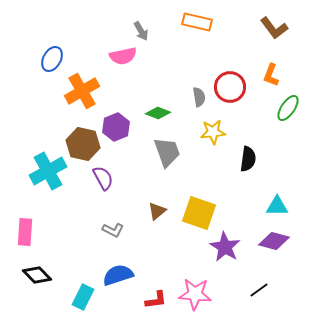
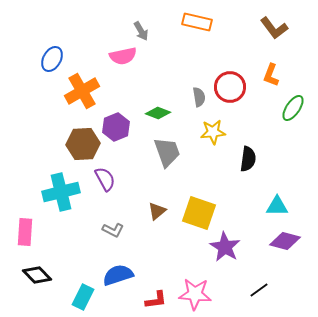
green ellipse: moved 5 px right
brown hexagon: rotated 16 degrees counterclockwise
cyan cross: moved 13 px right, 21 px down; rotated 15 degrees clockwise
purple semicircle: moved 2 px right, 1 px down
purple diamond: moved 11 px right
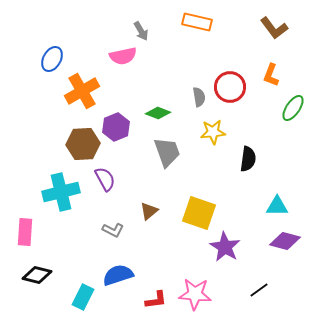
brown triangle: moved 8 px left
black diamond: rotated 32 degrees counterclockwise
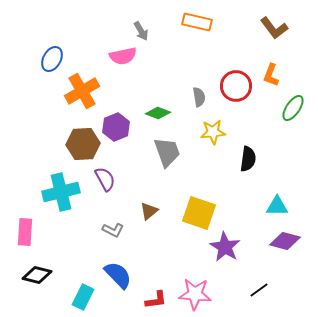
red circle: moved 6 px right, 1 px up
blue semicircle: rotated 64 degrees clockwise
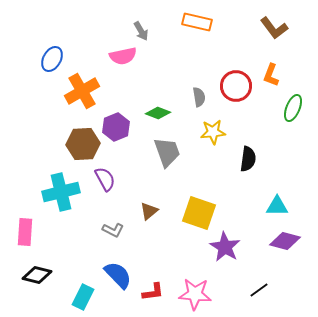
green ellipse: rotated 12 degrees counterclockwise
red L-shape: moved 3 px left, 8 px up
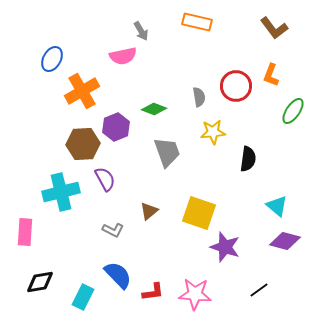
green ellipse: moved 3 px down; rotated 12 degrees clockwise
green diamond: moved 4 px left, 4 px up
cyan triangle: rotated 40 degrees clockwise
purple star: rotated 12 degrees counterclockwise
black diamond: moved 3 px right, 7 px down; rotated 24 degrees counterclockwise
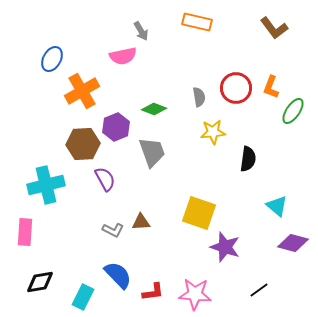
orange L-shape: moved 12 px down
red circle: moved 2 px down
gray trapezoid: moved 15 px left
cyan cross: moved 15 px left, 7 px up
brown triangle: moved 8 px left, 11 px down; rotated 36 degrees clockwise
purple diamond: moved 8 px right, 2 px down
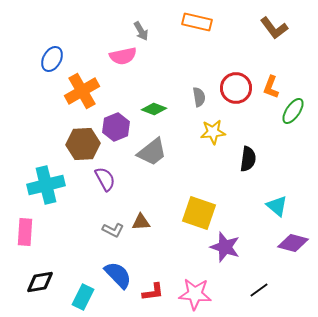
gray trapezoid: rotated 72 degrees clockwise
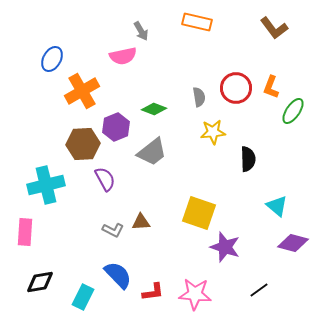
black semicircle: rotated 10 degrees counterclockwise
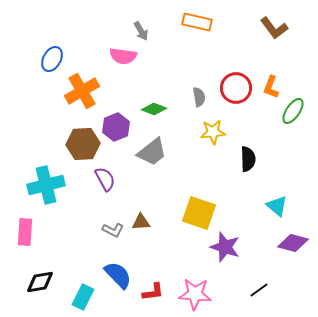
pink semicircle: rotated 20 degrees clockwise
